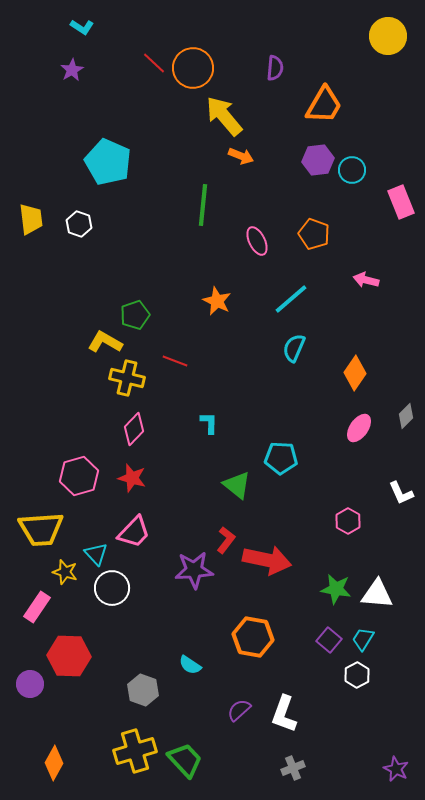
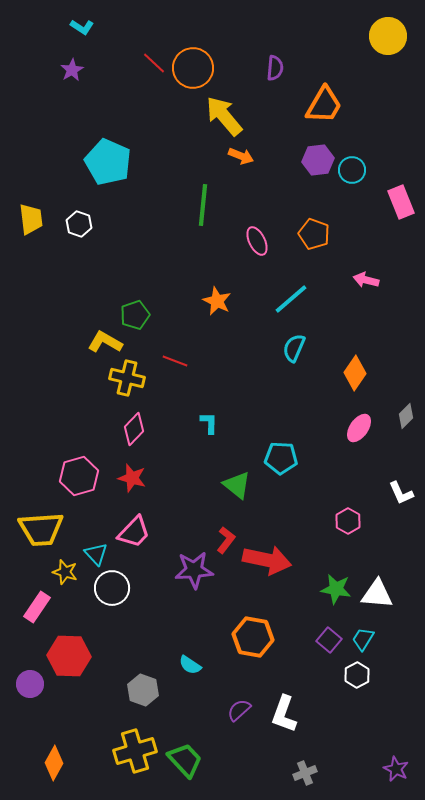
gray cross at (293, 768): moved 12 px right, 5 px down
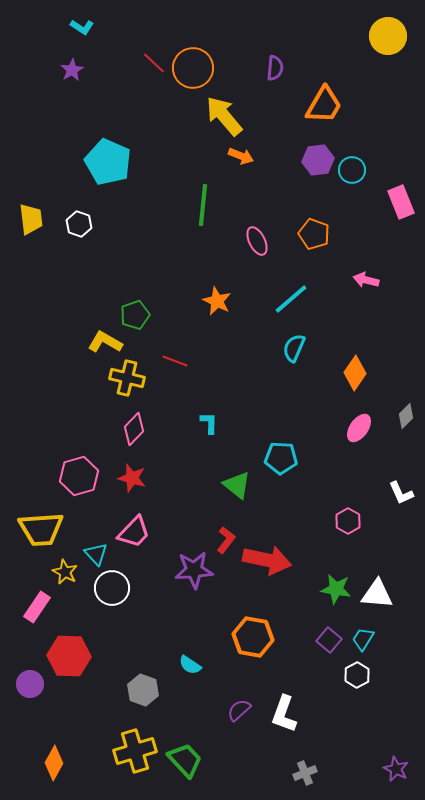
yellow star at (65, 572): rotated 10 degrees clockwise
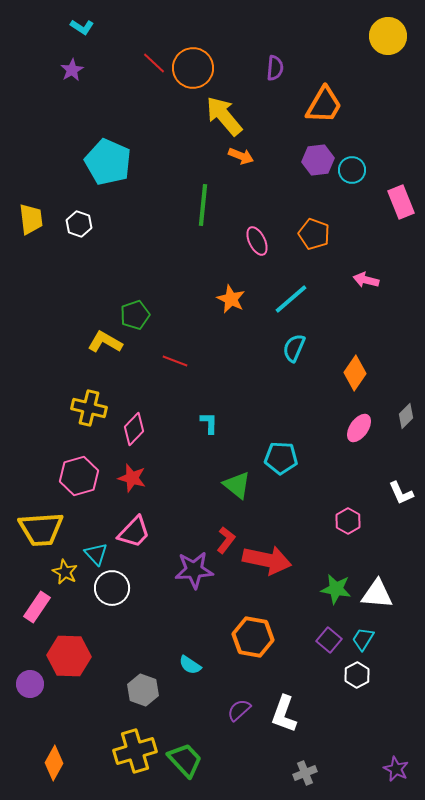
orange star at (217, 301): moved 14 px right, 2 px up
yellow cross at (127, 378): moved 38 px left, 30 px down
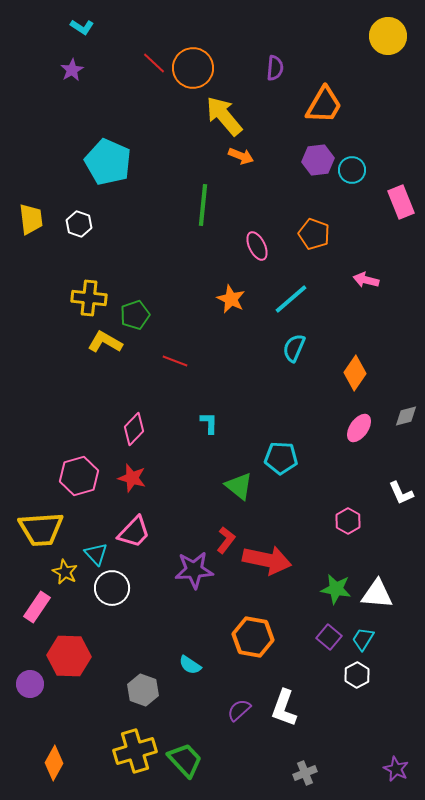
pink ellipse at (257, 241): moved 5 px down
yellow cross at (89, 408): moved 110 px up; rotated 8 degrees counterclockwise
gray diamond at (406, 416): rotated 30 degrees clockwise
green triangle at (237, 485): moved 2 px right, 1 px down
purple square at (329, 640): moved 3 px up
white L-shape at (284, 714): moved 6 px up
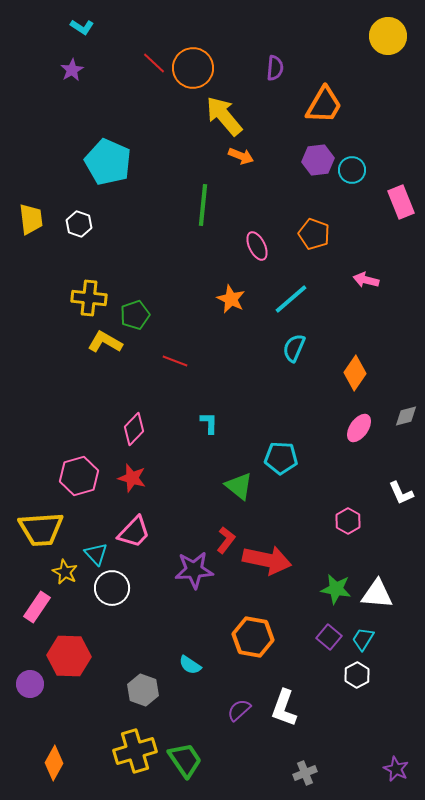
green trapezoid at (185, 760): rotated 9 degrees clockwise
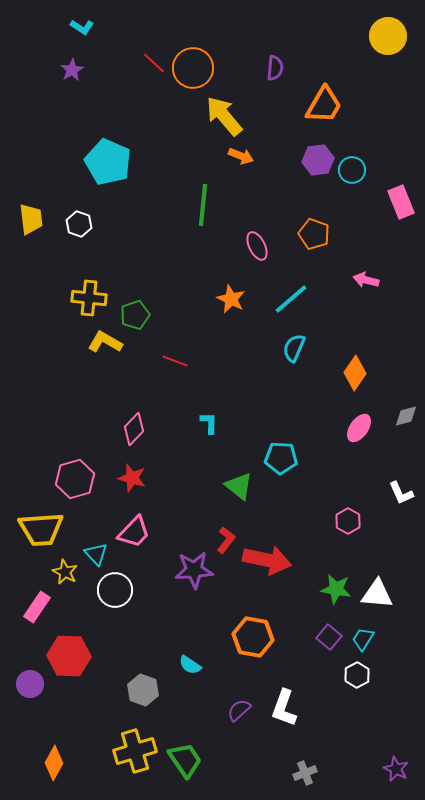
pink hexagon at (79, 476): moved 4 px left, 3 px down
white circle at (112, 588): moved 3 px right, 2 px down
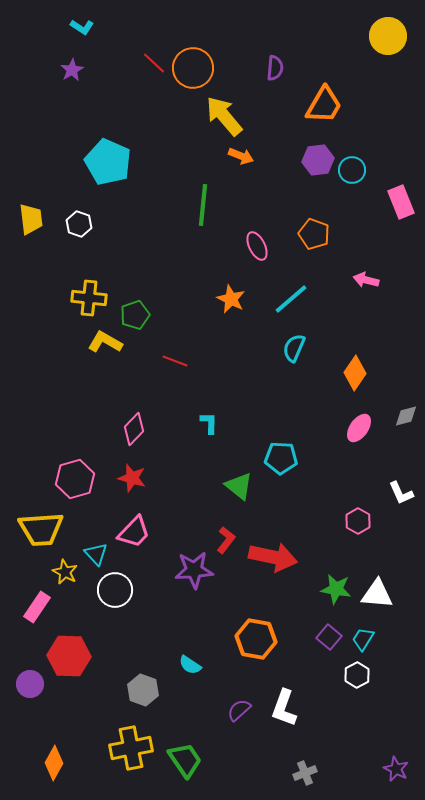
pink hexagon at (348, 521): moved 10 px right
red arrow at (267, 560): moved 6 px right, 3 px up
orange hexagon at (253, 637): moved 3 px right, 2 px down
yellow cross at (135, 751): moved 4 px left, 3 px up; rotated 6 degrees clockwise
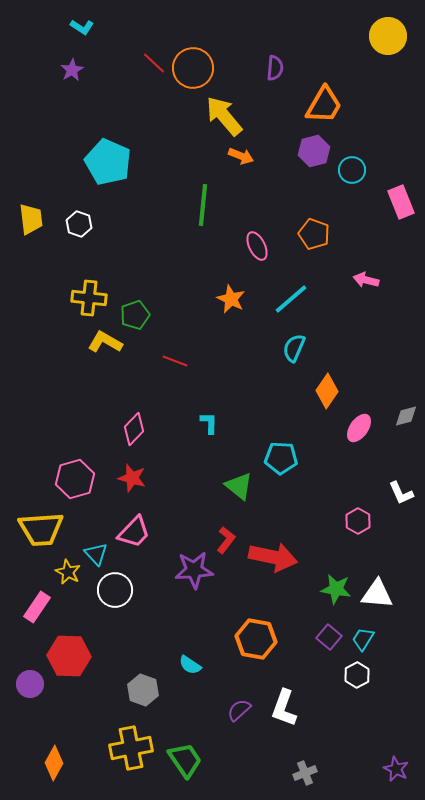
purple hexagon at (318, 160): moved 4 px left, 9 px up; rotated 8 degrees counterclockwise
orange diamond at (355, 373): moved 28 px left, 18 px down
yellow star at (65, 572): moved 3 px right
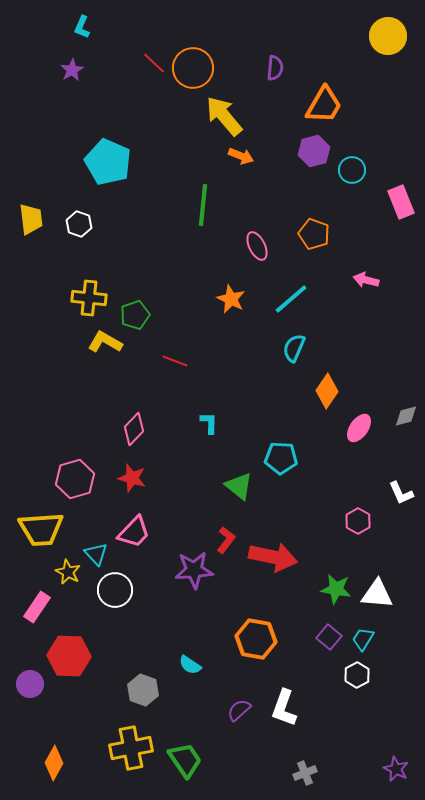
cyan L-shape at (82, 27): rotated 80 degrees clockwise
